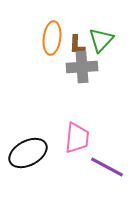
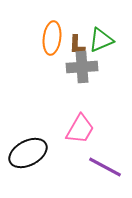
green triangle: rotated 24 degrees clockwise
pink trapezoid: moved 3 px right, 9 px up; rotated 24 degrees clockwise
purple line: moved 2 px left
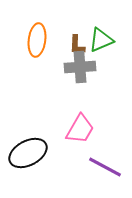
orange ellipse: moved 15 px left, 2 px down
gray cross: moved 2 px left
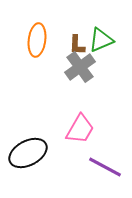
gray cross: rotated 32 degrees counterclockwise
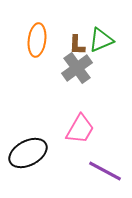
gray cross: moved 3 px left, 1 px down
purple line: moved 4 px down
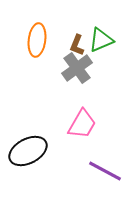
brown L-shape: rotated 20 degrees clockwise
pink trapezoid: moved 2 px right, 5 px up
black ellipse: moved 2 px up
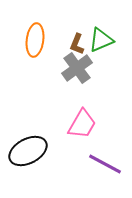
orange ellipse: moved 2 px left
brown L-shape: moved 1 px up
purple line: moved 7 px up
